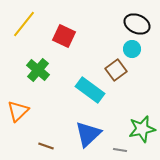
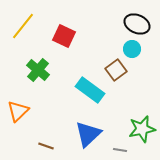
yellow line: moved 1 px left, 2 px down
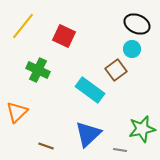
green cross: rotated 15 degrees counterclockwise
orange triangle: moved 1 px left, 1 px down
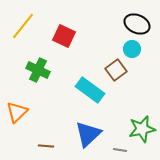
brown line: rotated 14 degrees counterclockwise
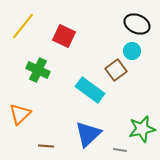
cyan circle: moved 2 px down
orange triangle: moved 3 px right, 2 px down
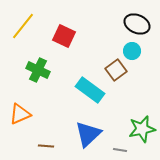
orange triangle: rotated 20 degrees clockwise
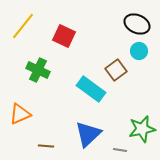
cyan circle: moved 7 px right
cyan rectangle: moved 1 px right, 1 px up
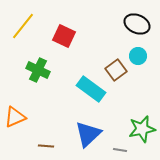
cyan circle: moved 1 px left, 5 px down
orange triangle: moved 5 px left, 3 px down
